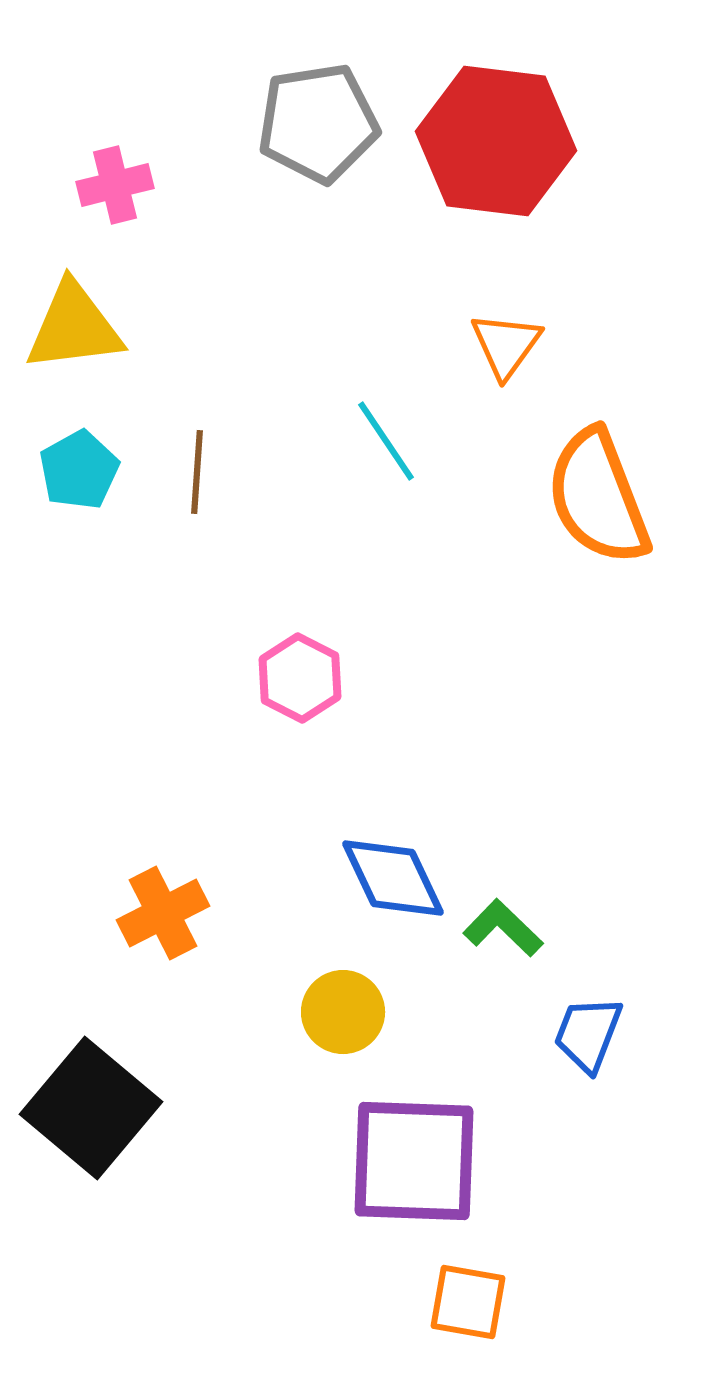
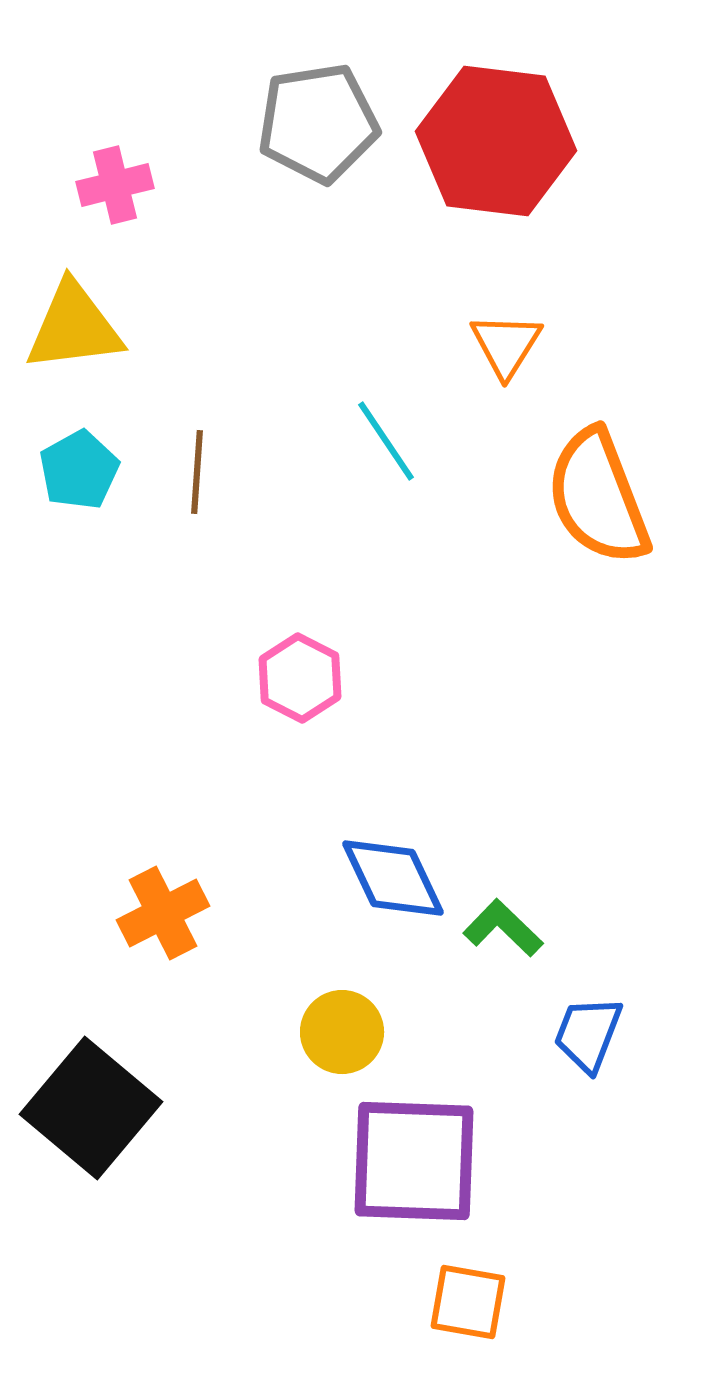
orange triangle: rotated 4 degrees counterclockwise
yellow circle: moved 1 px left, 20 px down
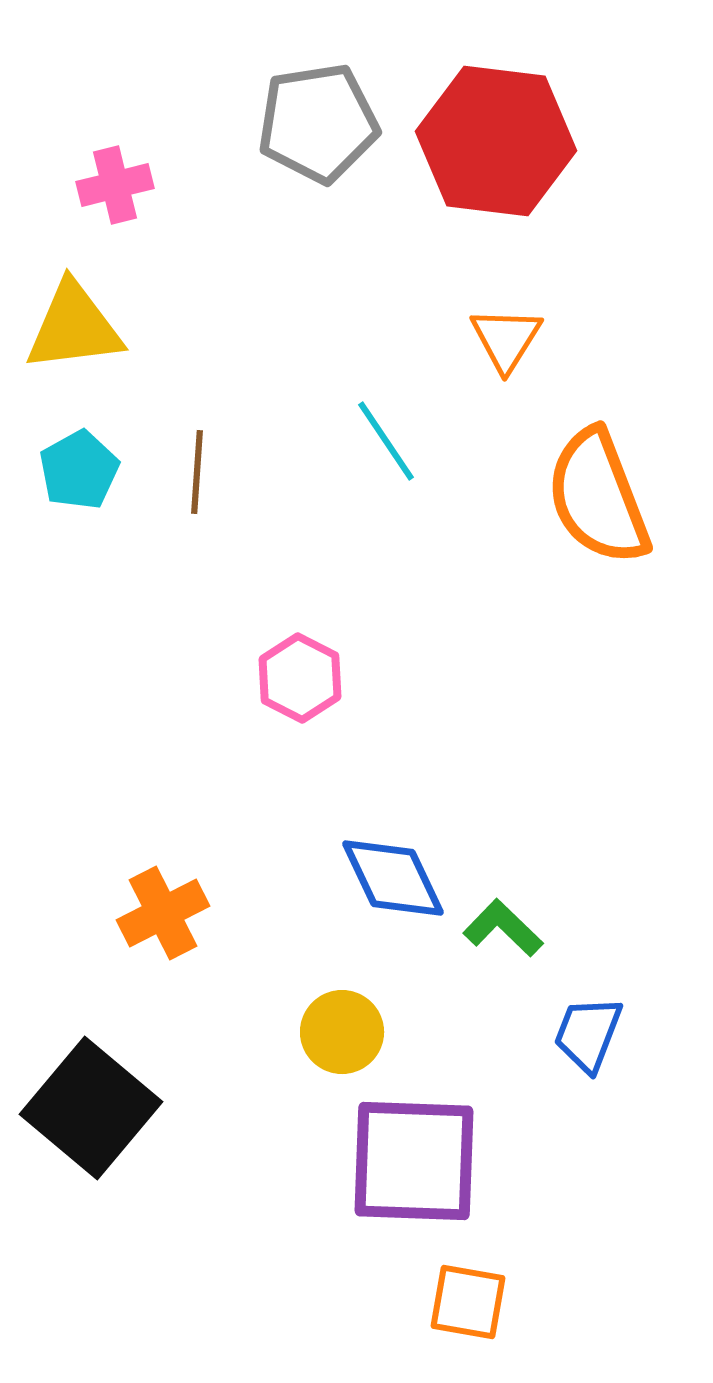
orange triangle: moved 6 px up
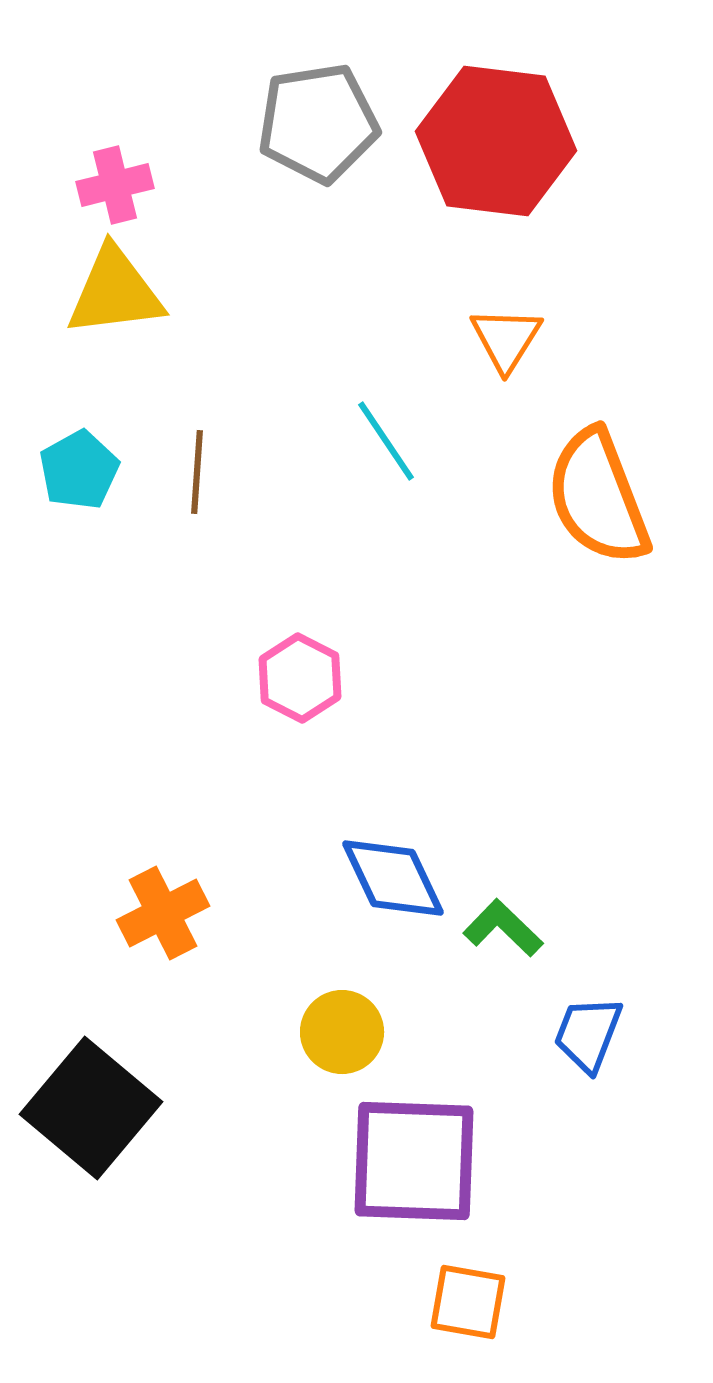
yellow triangle: moved 41 px right, 35 px up
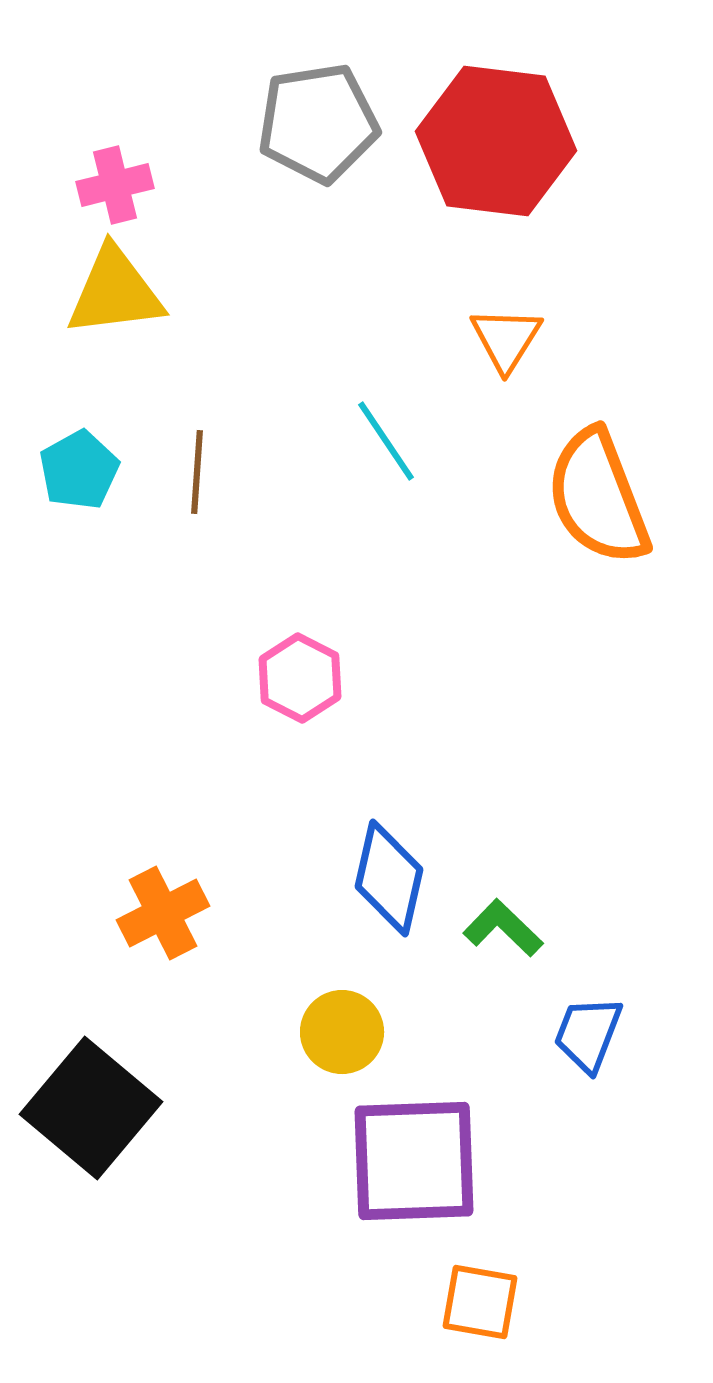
blue diamond: moved 4 px left; rotated 38 degrees clockwise
purple square: rotated 4 degrees counterclockwise
orange square: moved 12 px right
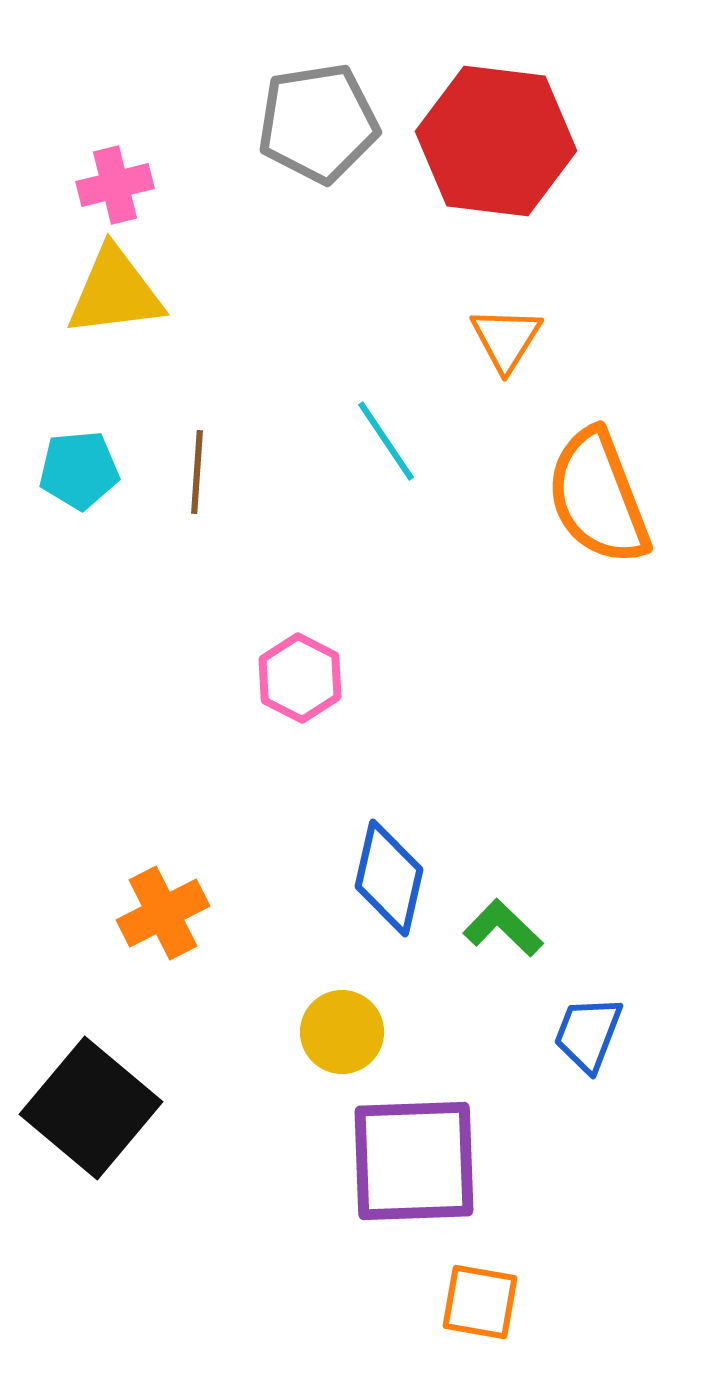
cyan pentagon: rotated 24 degrees clockwise
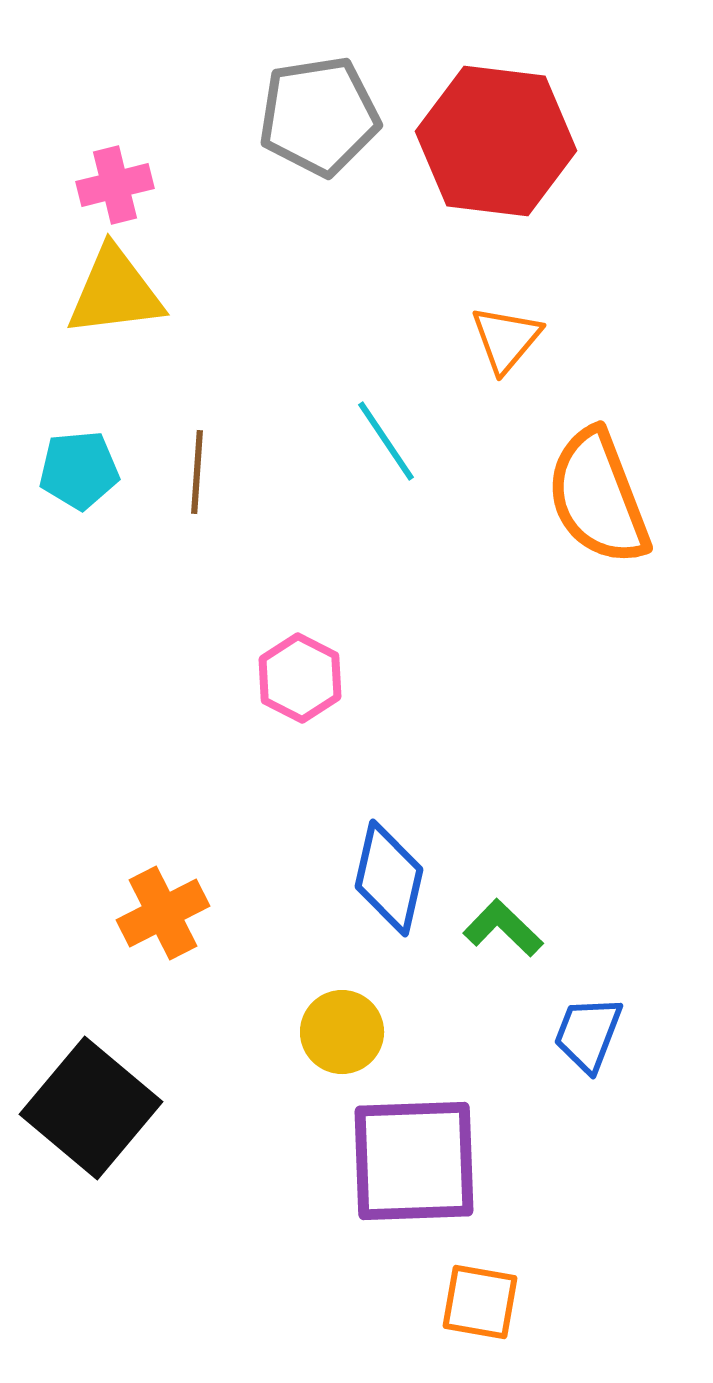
gray pentagon: moved 1 px right, 7 px up
orange triangle: rotated 8 degrees clockwise
